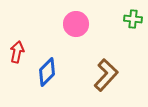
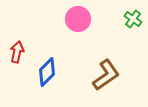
green cross: rotated 30 degrees clockwise
pink circle: moved 2 px right, 5 px up
brown L-shape: rotated 12 degrees clockwise
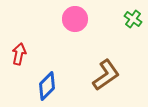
pink circle: moved 3 px left
red arrow: moved 2 px right, 2 px down
blue diamond: moved 14 px down
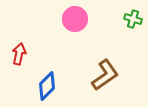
green cross: rotated 18 degrees counterclockwise
brown L-shape: moved 1 px left
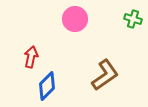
red arrow: moved 12 px right, 3 px down
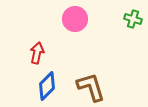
red arrow: moved 6 px right, 4 px up
brown L-shape: moved 14 px left, 12 px down; rotated 72 degrees counterclockwise
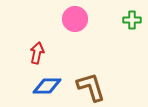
green cross: moved 1 px left, 1 px down; rotated 18 degrees counterclockwise
blue diamond: rotated 44 degrees clockwise
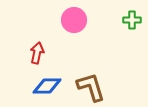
pink circle: moved 1 px left, 1 px down
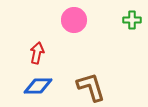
blue diamond: moved 9 px left
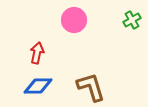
green cross: rotated 30 degrees counterclockwise
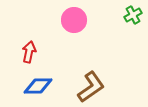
green cross: moved 1 px right, 5 px up
red arrow: moved 8 px left, 1 px up
brown L-shape: rotated 72 degrees clockwise
